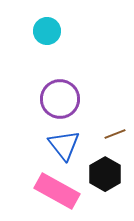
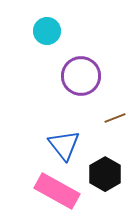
purple circle: moved 21 px right, 23 px up
brown line: moved 16 px up
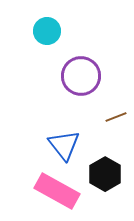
brown line: moved 1 px right, 1 px up
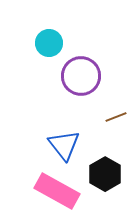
cyan circle: moved 2 px right, 12 px down
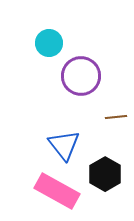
brown line: rotated 15 degrees clockwise
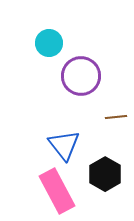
pink rectangle: rotated 33 degrees clockwise
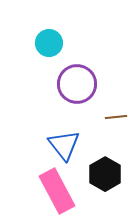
purple circle: moved 4 px left, 8 px down
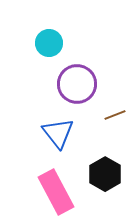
brown line: moved 1 px left, 2 px up; rotated 15 degrees counterclockwise
blue triangle: moved 6 px left, 12 px up
pink rectangle: moved 1 px left, 1 px down
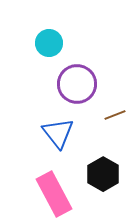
black hexagon: moved 2 px left
pink rectangle: moved 2 px left, 2 px down
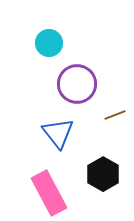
pink rectangle: moved 5 px left, 1 px up
